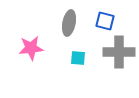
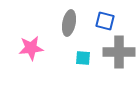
cyan square: moved 5 px right
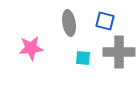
gray ellipse: rotated 20 degrees counterclockwise
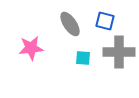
gray ellipse: moved 1 px right, 1 px down; rotated 25 degrees counterclockwise
